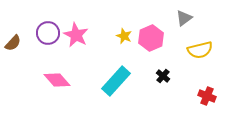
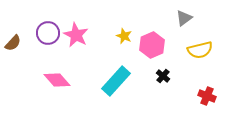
pink hexagon: moved 1 px right, 7 px down
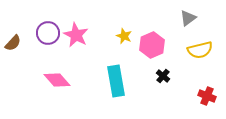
gray triangle: moved 4 px right
cyan rectangle: rotated 52 degrees counterclockwise
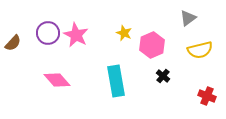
yellow star: moved 3 px up
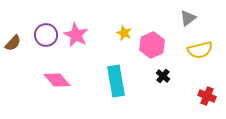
purple circle: moved 2 px left, 2 px down
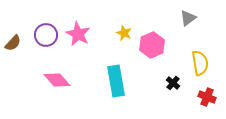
pink star: moved 2 px right, 1 px up
yellow semicircle: moved 13 px down; rotated 85 degrees counterclockwise
black cross: moved 10 px right, 7 px down
red cross: moved 1 px down
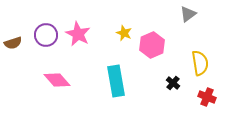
gray triangle: moved 4 px up
brown semicircle: rotated 30 degrees clockwise
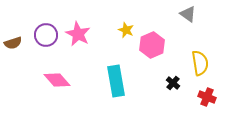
gray triangle: rotated 48 degrees counterclockwise
yellow star: moved 2 px right, 3 px up
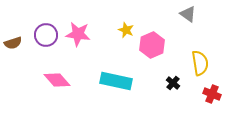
pink star: rotated 20 degrees counterclockwise
cyan rectangle: rotated 68 degrees counterclockwise
red cross: moved 5 px right, 3 px up
